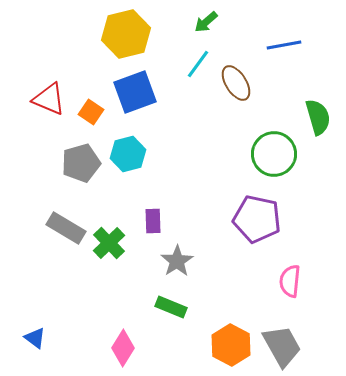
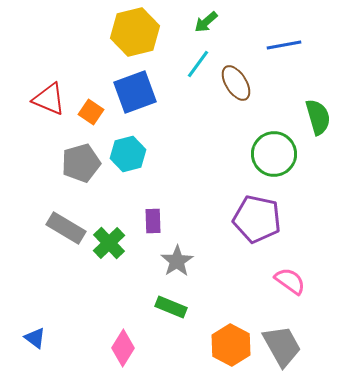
yellow hexagon: moved 9 px right, 2 px up
pink semicircle: rotated 120 degrees clockwise
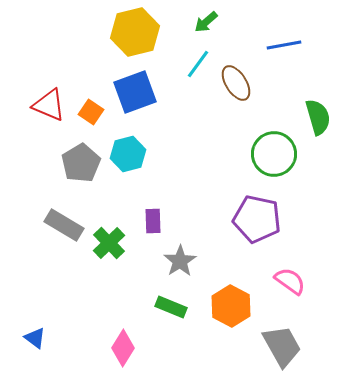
red triangle: moved 6 px down
gray pentagon: rotated 15 degrees counterclockwise
gray rectangle: moved 2 px left, 3 px up
gray star: moved 3 px right
orange hexagon: moved 39 px up
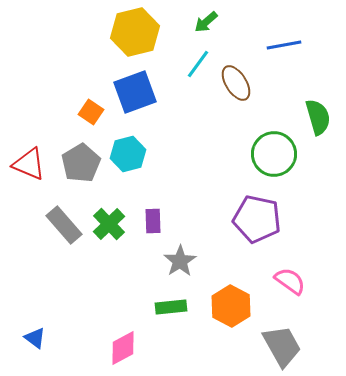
red triangle: moved 20 px left, 59 px down
gray rectangle: rotated 18 degrees clockwise
green cross: moved 19 px up
green rectangle: rotated 28 degrees counterclockwise
pink diamond: rotated 30 degrees clockwise
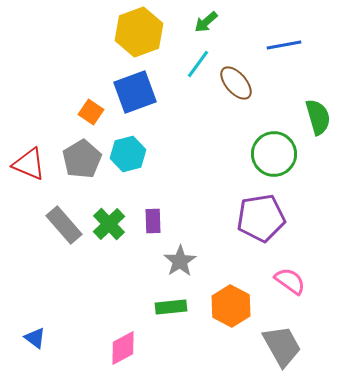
yellow hexagon: moved 4 px right; rotated 6 degrees counterclockwise
brown ellipse: rotated 9 degrees counterclockwise
gray pentagon: moved 1 px right, 4 px up
purple pentagon: moved 4 px right, 1 px up; rotated 21 degrees counterclockwise
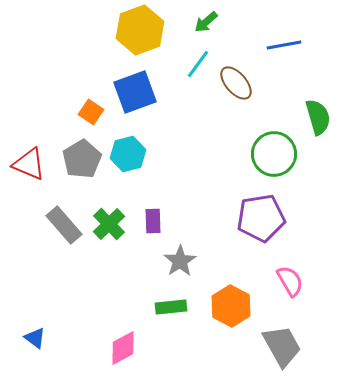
yellow hexagon: moved 1 px right, 2 px up
pink semicircle: rotated 24 degrees clockwise
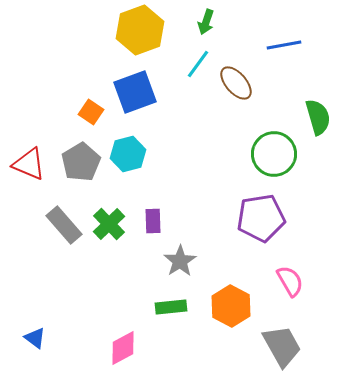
green arrow: rotated 30 degrees counterclockwise
gray pentagon: moved 1 px left, 3 px down
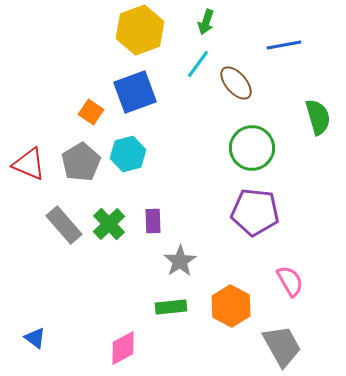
green circle: moved 22 px left, 6 px up
purple pentagon: moved 6 px left, 6 px up; rotated 15 degrees clockwise
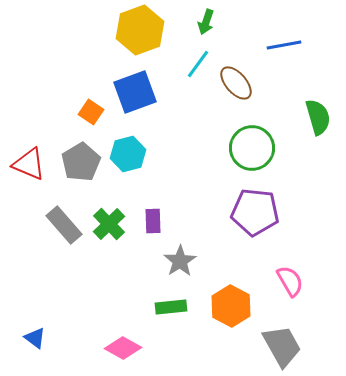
pink diamond: rotated 57 degrees clockwise
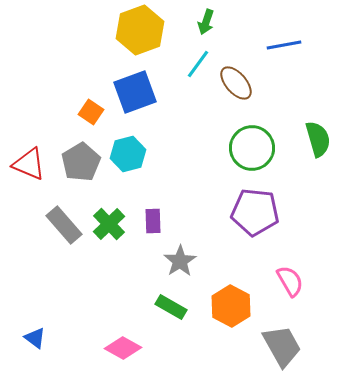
green semicircle: moved 22 px down
green rectangle: rotated 36 degrees clockwise
